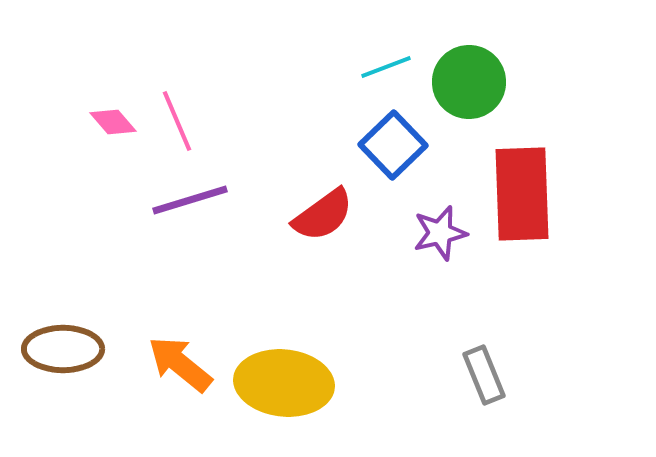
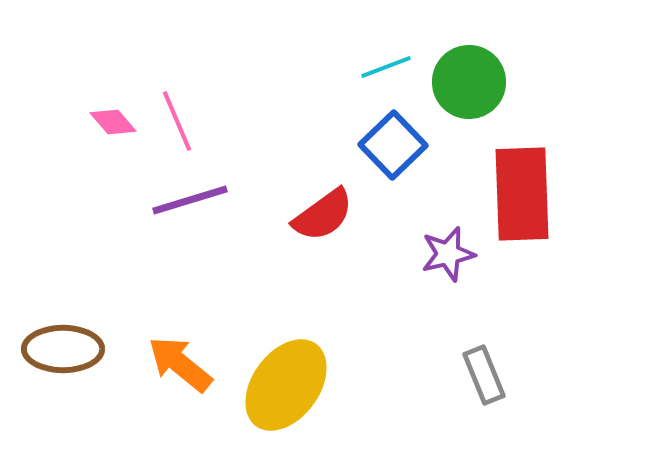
purple star: moved 8 px right, 21 px down
yellow ellipse: moved 2 px right, 2 px down; rotated 60 degrees counterclockwise
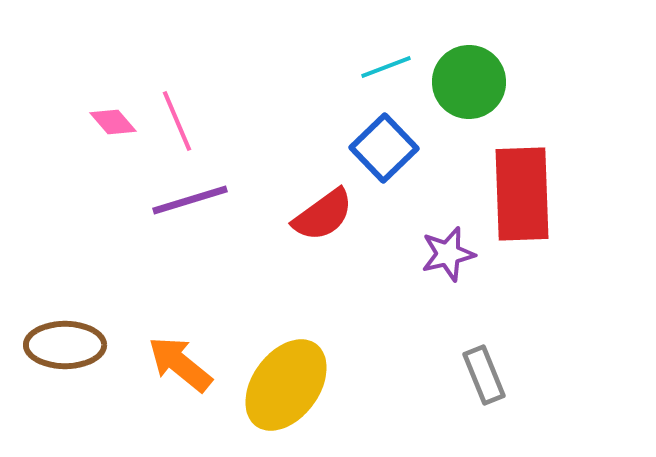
blue square: moved 9 px left, 3 px down
brown ellipse: moved 2 px right, 4 px up
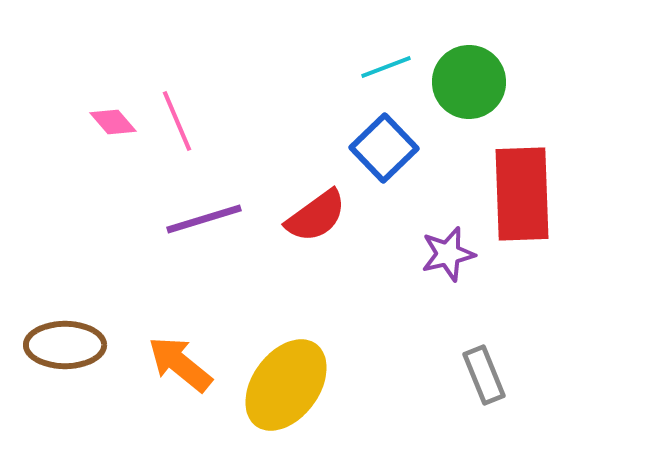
purple line: moved 14 px right, 19 px down
red semicircle: moved 7 px left, 1 px down
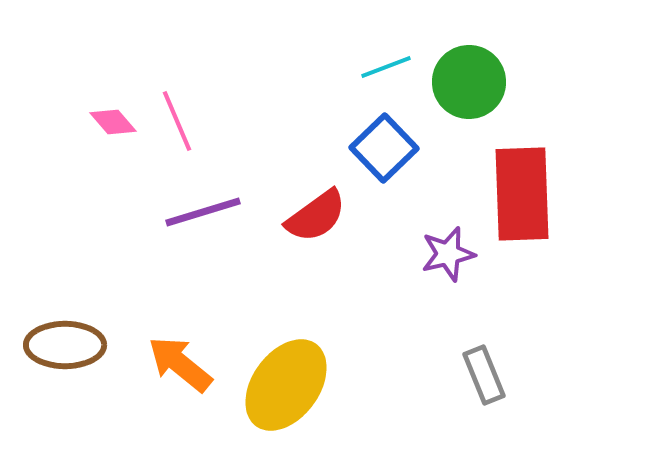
purple line: moved 1 px left, 7 px up
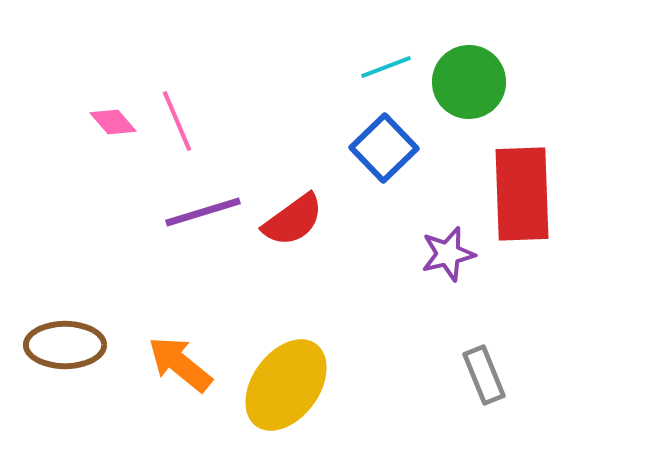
red semicircle: moved 23 px left, 4 px down
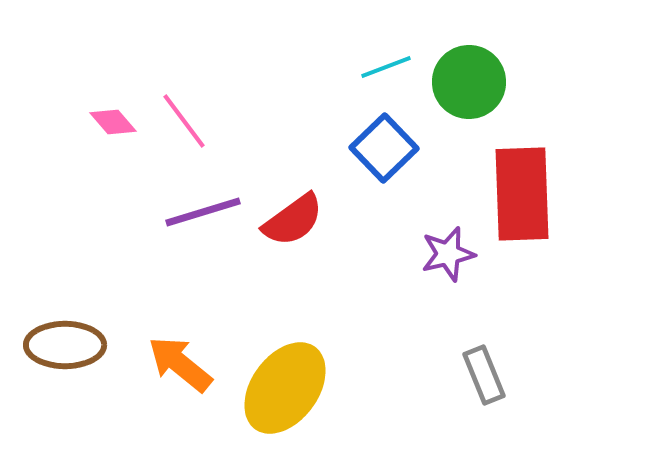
pink line: moved 7 px right; rotated 14 degrees counterclockwise
yellow ellipse: moved 1 px left, 3 px down
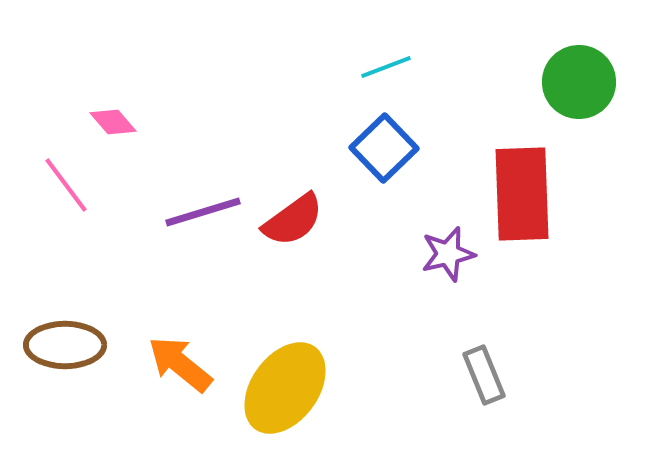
green circle: moved 110 px right
pink line: moved 118 px left, 64 px down
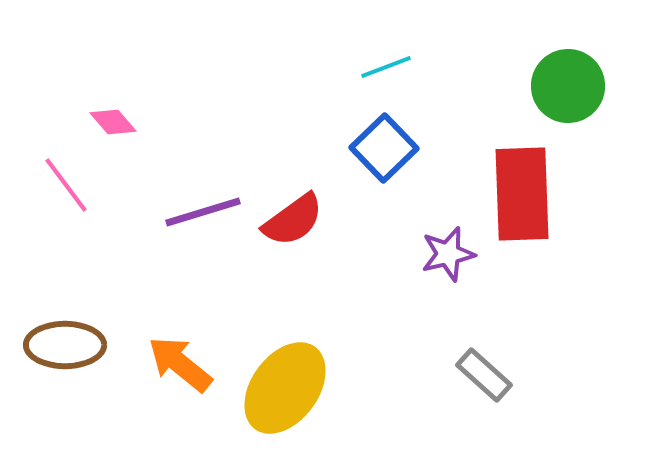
green circle: moved 11 px left, 4 px down
gray rectangle: rotated 26 degrees counterclockwise
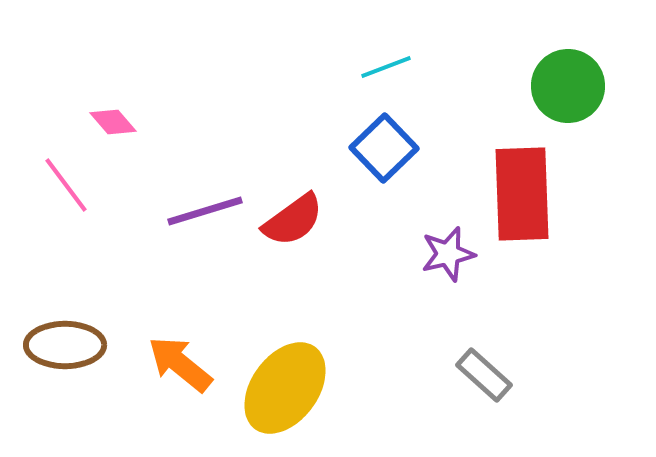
purple line: moved 2 px right, 1 px up
